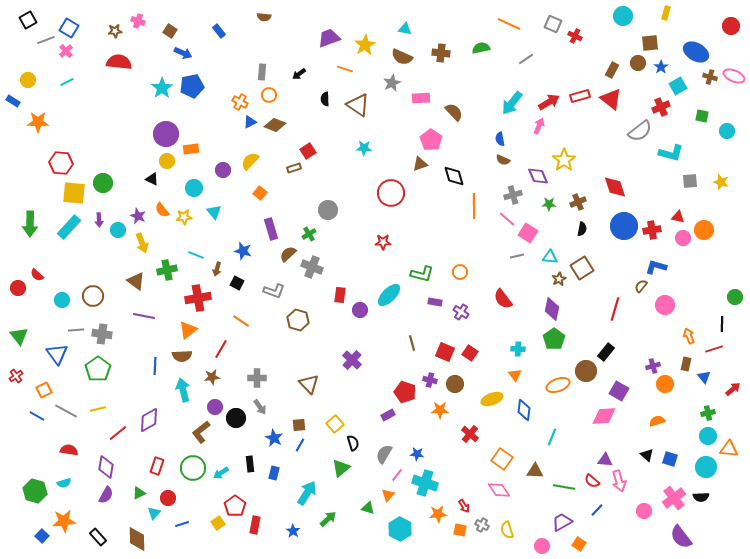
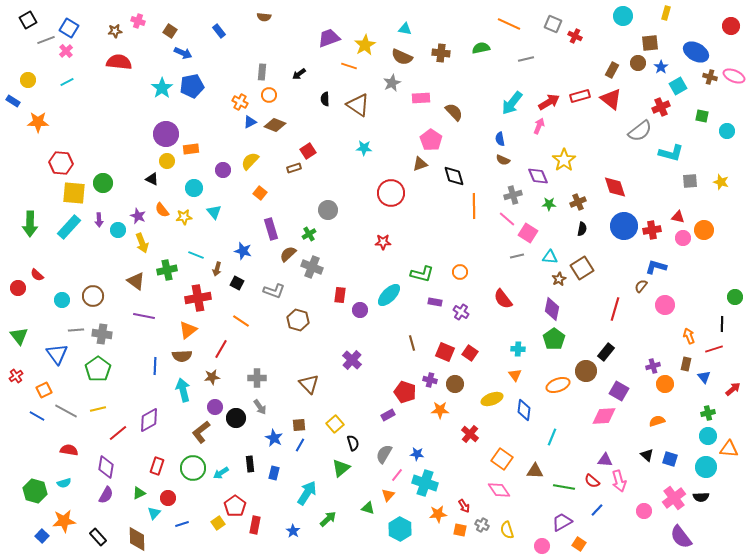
gray line at (526, 59): rotated 21 degrees clockwise
orange line at (345, 69): moved 4 px right, 3 px up
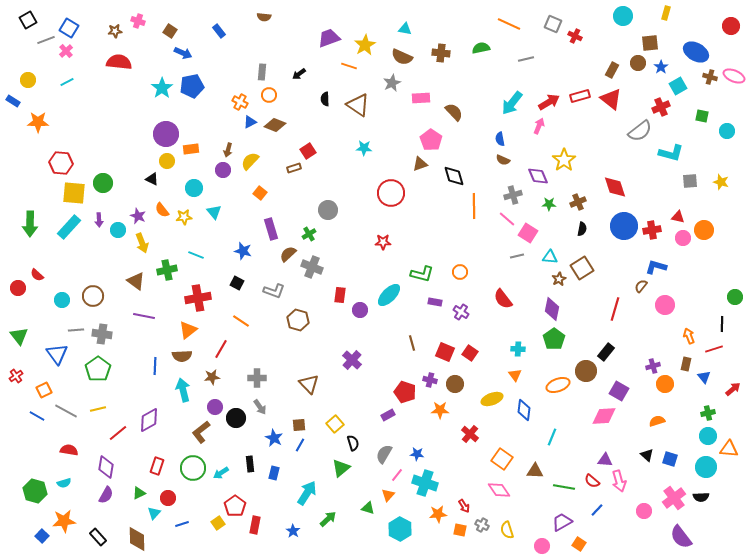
brown arrow at (217, 269): moved 11 px right, 119 px up
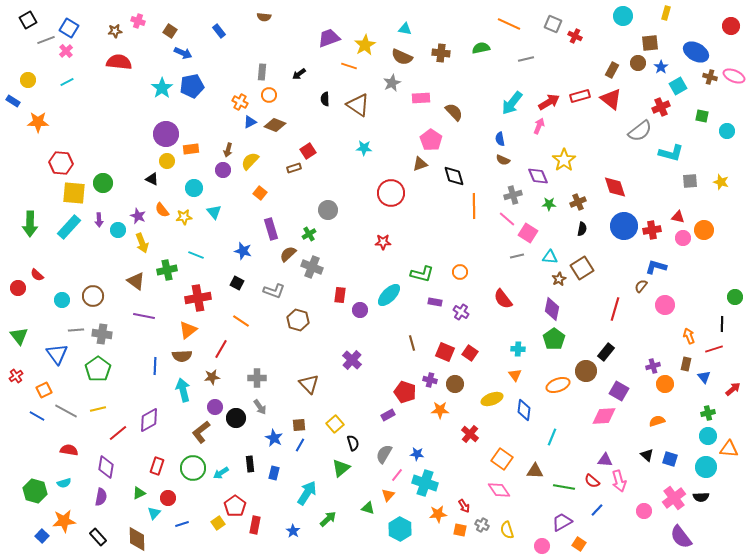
purple semicircle at (106, 495): moved 5 px left, 2 px down; rotated 18 degrees counterclockwise
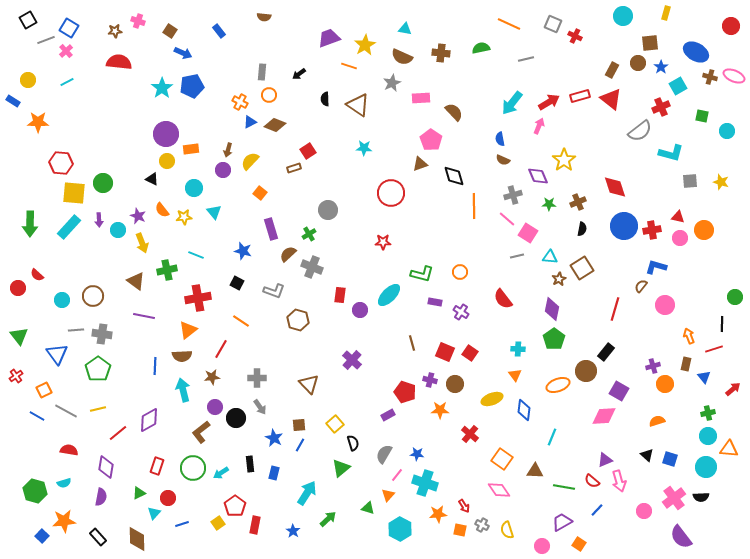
pink circle at (683, 238): moved 3 px left
purple triangle at (605, 460): rotated 28 degrees counterclockwise
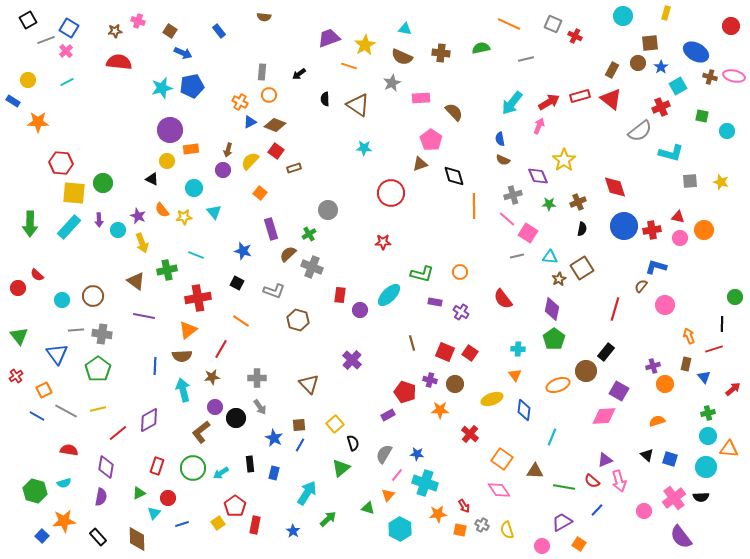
pink ellipse at (734, 76): rotated 10 degrees counterclockwise
cyan star at (162, 88): rotated 20 degrees clockwise
purple circle at (166, 134): moved 4 px right, 4 px up
red square at (308, 151): moved 32 px left; rotated 21 degrees counterclockwise
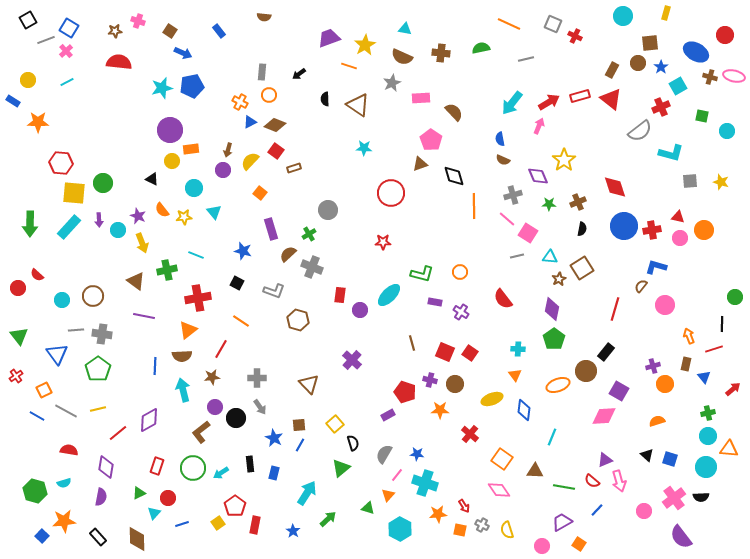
red circle at (731, 26): moved 6 px left, 9 px down
yellow circle at (167, 161): moved 5 px right
